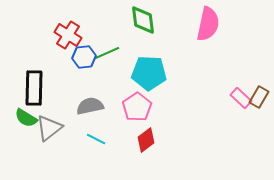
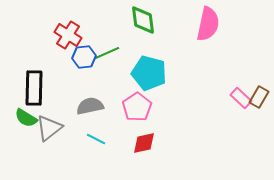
cyan pentagon: rotated 12 degrees clockwise
red diamond: moved 2 px left, 3 px down; rotated 25 degrees clockwise
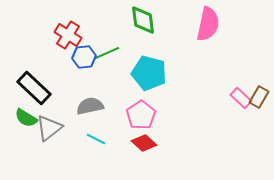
black rectangle: rotated 48 degrees counterclockwise
pink pentagon: moved 4 px right, 8 px down
red diamond: rotated 55 degrees clockwise
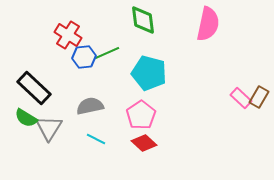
gray triangle: rotated 20 degrees counterclockwise
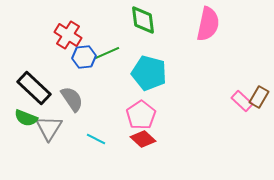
pink rectangle: moved 1 px right, 3 px down
gray semicircle: moved 18 px left, 7 px up; rotated 68 degrees clockwise
green semicircle: rotated 10 degrees counterclockwise
red diamond: moved 1 px left, 4 px up
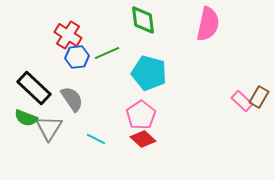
blue hexagon: moved 7 px left
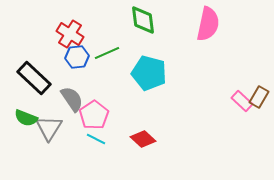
red cross: moved 2 px right, 1 px up
black rectangle: moved 10 px up
pink pentagon: moved 47 px left
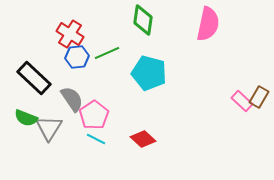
green diamond: rotated 16 degrees clockwise
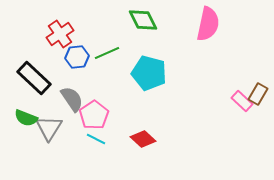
green diamond: rotated 36 degrees counterclockwise
red cross: moved 10 px left; rotated 24 degrees clockwise
brown rectangle: moved 1 px left, 3 px up
